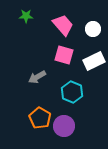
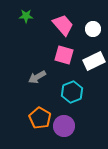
cyan hexagon: rotated 15 degrees clockwise
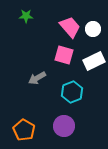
pink trapezoid: moved 7 px right, 2 px down
gray arrow: moved 1 px down
orange pentagon: moved 16 px left, 12 px down
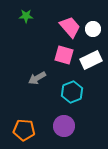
white rectangle: moved 3 px left, 1 px up
orange pentagon: rotated 25 degrees counterclockwise
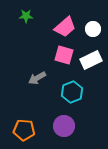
pink trapezoid: moved 5 px left; rotated 90 degrees clockwise
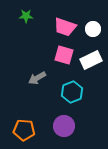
pink trapezoid: rotated 60 degrees clockwise
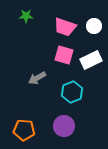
white circle: moved 1 px right, 3 px up
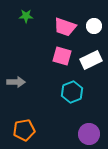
pink square: moved 2 px left, 1 px down
gray arrow: moved 21 px left, 4 px down; rotated 150 degrees counterclockwise
purple circle: moved 25 px right, 8 px down
orange pentagon: rotated 15 degrees counterclockwise
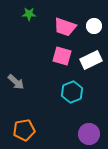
green star: moved 3 px right, 2 px up
gray arrow: rotated 42 degrees clockwise
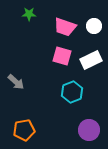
purple circle: moved 4 px up
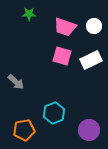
cyan hexagon: moved 18 px left, 21 px down
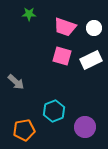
white circle: moved 2 px down
cyan hexagon: moved 2 px up
purple circle: moved 4 px left, 3 px up
